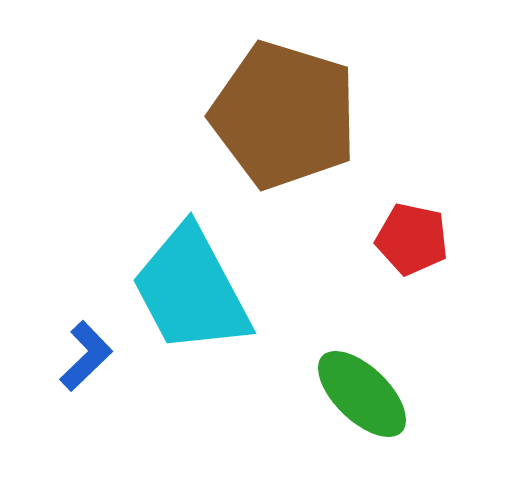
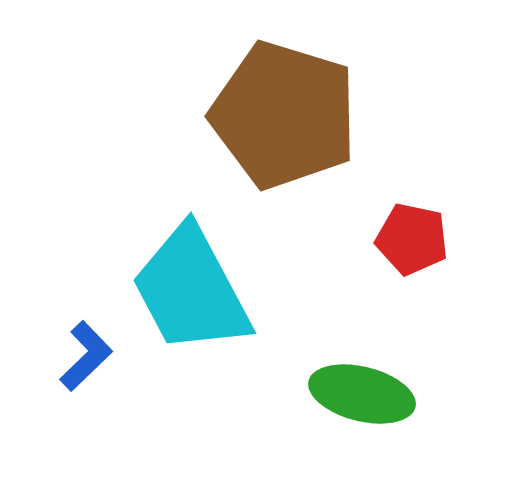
green ellipse: rotated 30 degrees counterclockwise
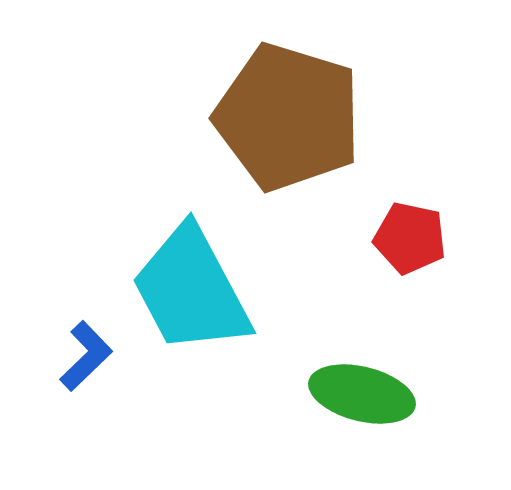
brown pentagon: moved 4 px right, 2 px down
red pentagon: moved 2 px left, 1 px up
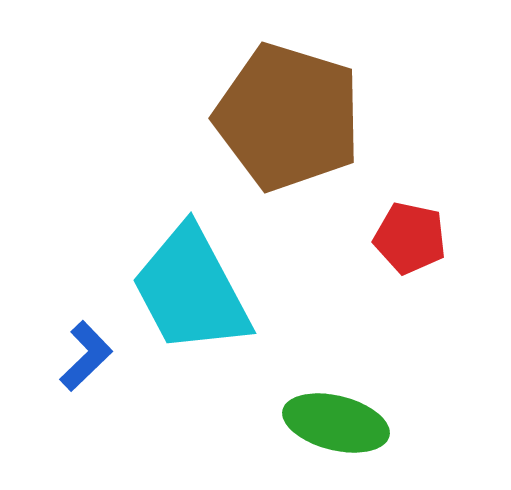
green ellipse: moved 26 px left, 29 px down
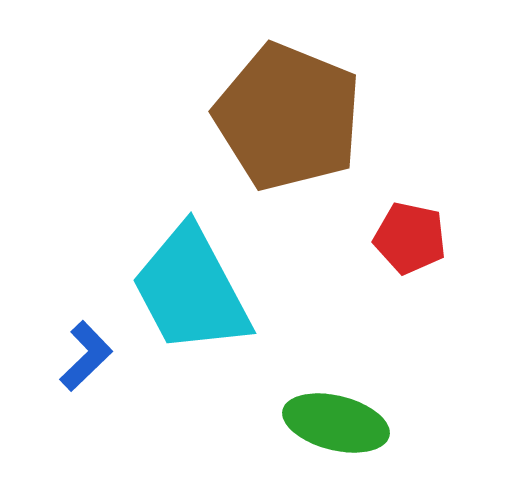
brown pentagon: rotated 5 degrees clockwise
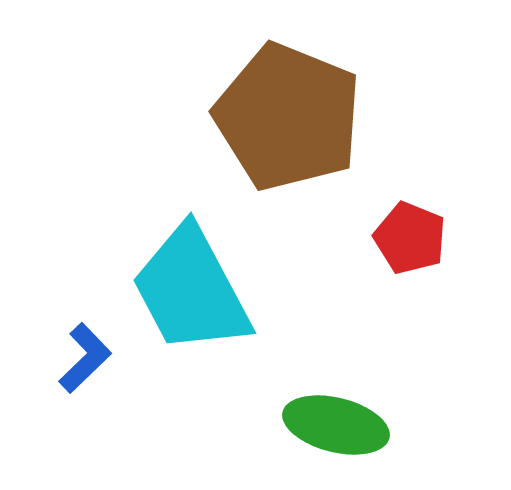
red pentagon: rotated 10 degrees clockwise
blue L-shape: moved 1 px left, 2 px down
green ellipse: moved 2 px down
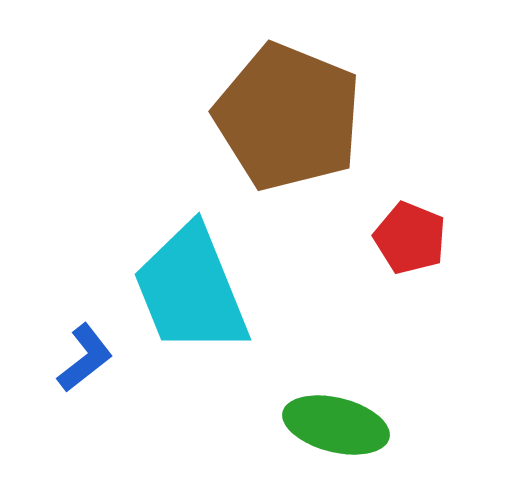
cyan trapezoid: rotated 6 degrees clockwise
blue L-shape: rotated 6 degrees clockwise
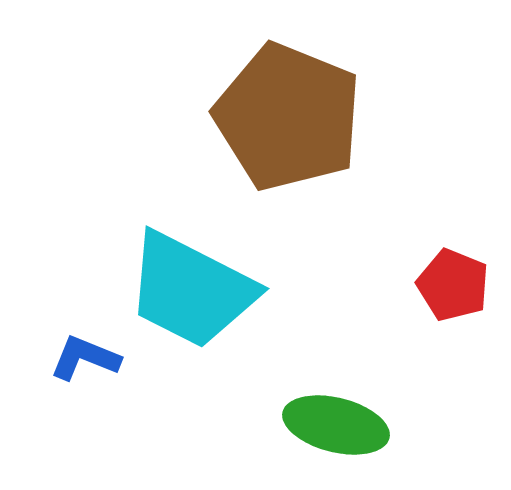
red pentagon: moved 43 px right, 47 px down
cyan trapezoid: rotated 41 degrees counterclockwise
blue L-shape: rotated 120 degrees counterclockwise
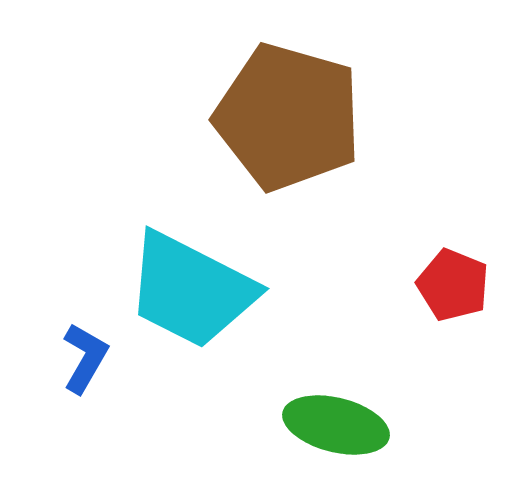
brown pentagon: rotated 6 degrees counterclockwise
blue L-shape: rotated 98 degrees clockwise
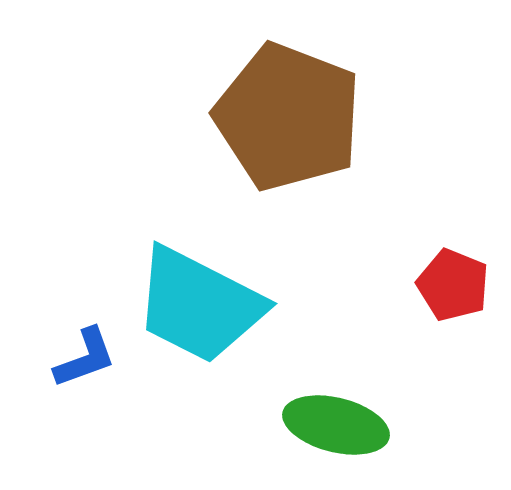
brown pentagon: rotated 5 degrees clockwise
cyan trapezoid: moved 8 px right, 15 px down
blue L-shape: rotated 40 degrees clockwise
